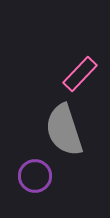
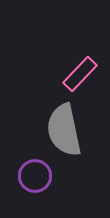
gray semicircle: rotated 6 degrees clockwise
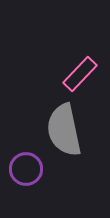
purple circle: moved 9 px left, 7 px up
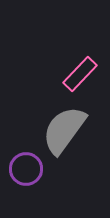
gray semicircle: rotated 48 degrees clockwise
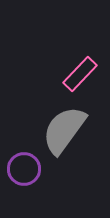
purple circle: moved 2 px left
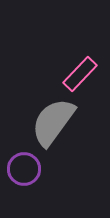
gray semicircle: moved 11 px left, 8 px up
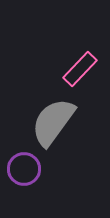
pink rectangle: moved 5 px up
